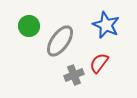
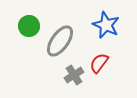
gray cross: rotated 12 degrees counterclockwise
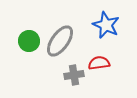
green circle: moved 15 px down
red semicircle: rotated 45 degrees clockwise
gray cross: rotated 24 degrees clockwise
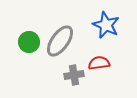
green circle: moved 1 px down
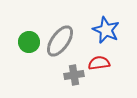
blue star: moved 5 px down
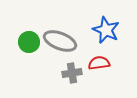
gray ellipse: rotated 76 degrees clockwise
gray cross: moved 2 px left, 2 px up
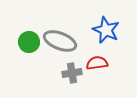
red semicircle: moved 2 px left
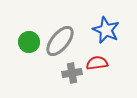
gray ellipse: rotated 72 degrees counterclockwise
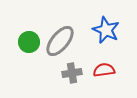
red semicircle: moved 7 px right, 7 px down
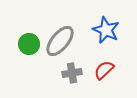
green circle: moved 2 px down
red semicircle: rotated 35 degrees counterclockwise
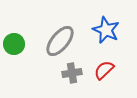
green circle: moved 15 px left
